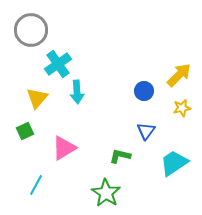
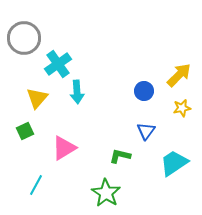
gray circle: moved 7 px left, 8 px down
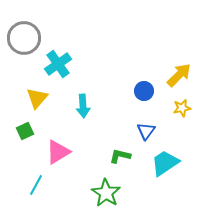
cyan arrow: moved 6 px right, 14 px down
pink triangle: moved 6 px left, 4 px down
cyan trapezoid: moved 9 px left
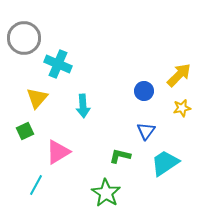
cyan cross: rotated 32 degrees counterclockwise
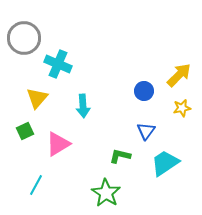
pink triangle: moved 8 px up
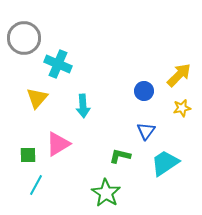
green square: moved 3 px right, 24 px down; rotated 24 degrees clockwise
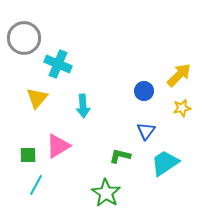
pink triangle: moved 2 px down
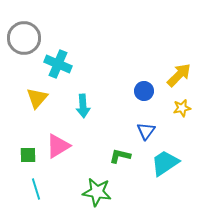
cyan line: moved 4 px down; rotated 45 degrees counterclockwise
green star: moved 9 px left, 1 px up; rotated 24 degrees counterclockwise
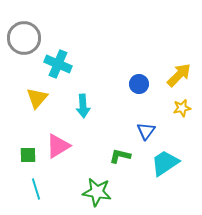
blue circle: moved 5 px left, 7 px up
